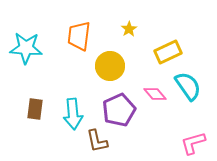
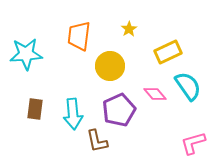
cyan star: moved 6 px down; rotated 8 degrees counterclockwise
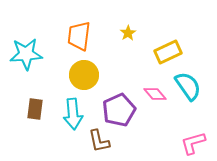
yellow star: moved 1 px left, 4 px down
yellow circle: moved 26 px left, 9 px down
brown L-shape: moved 2 px right
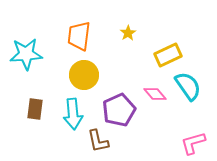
yellow rectangle: moved 3 px down
brown L-shape: moved 1 px left
